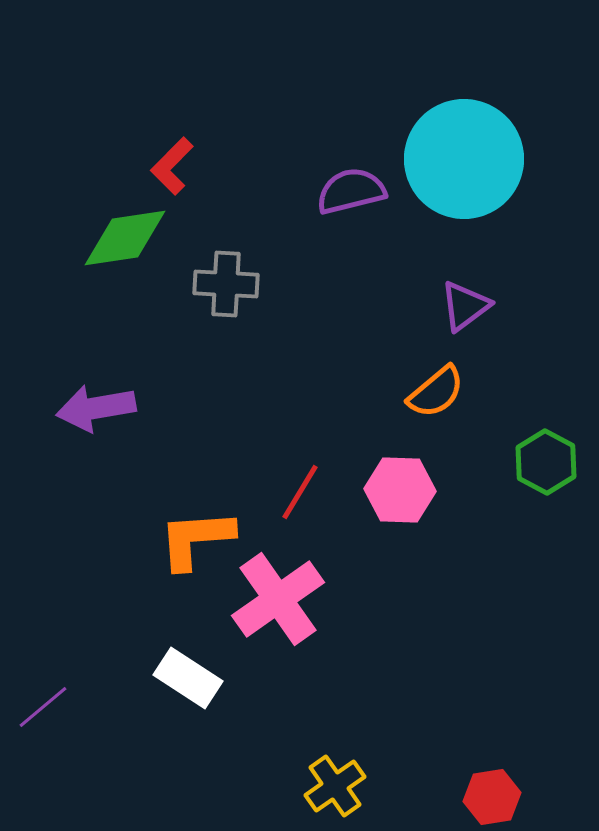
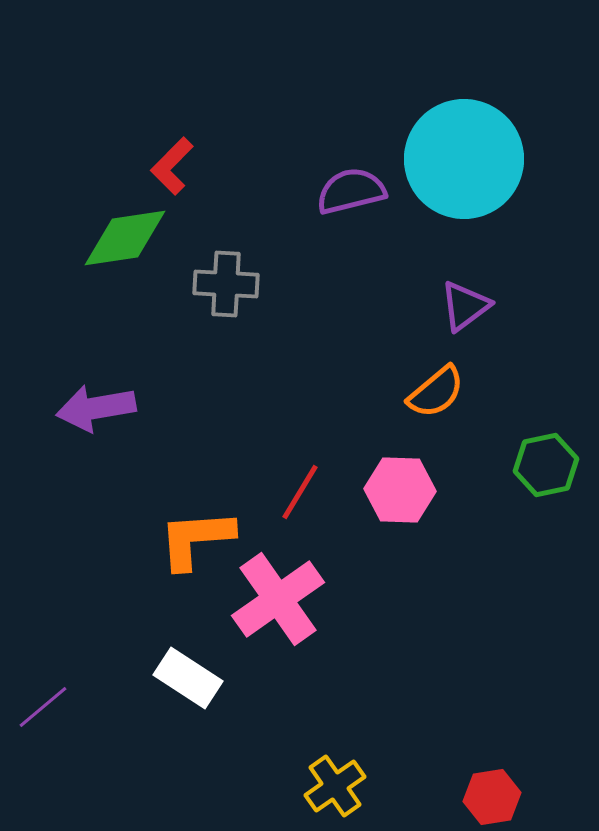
green hexagon: moved 3 px down; rotated 20 degrees clockwise
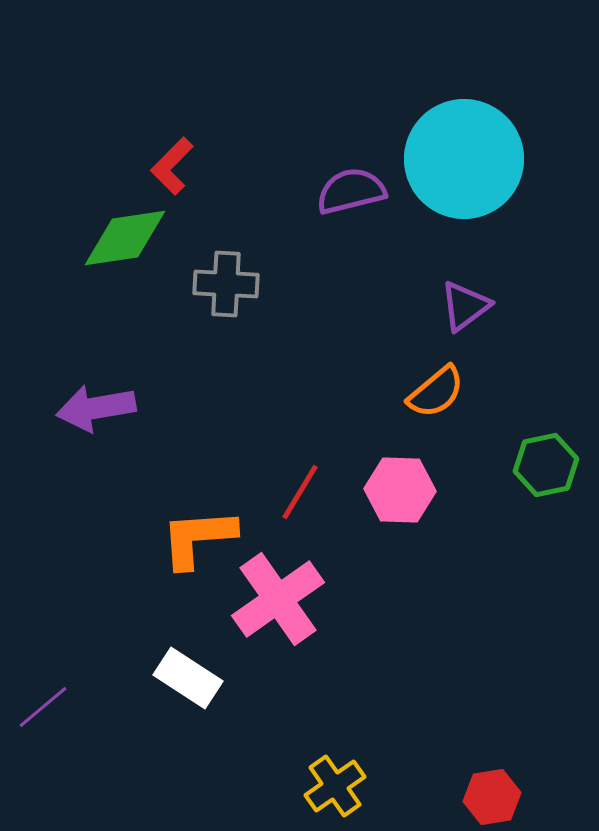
orange L-shape: moved 2 px right, 1 px up
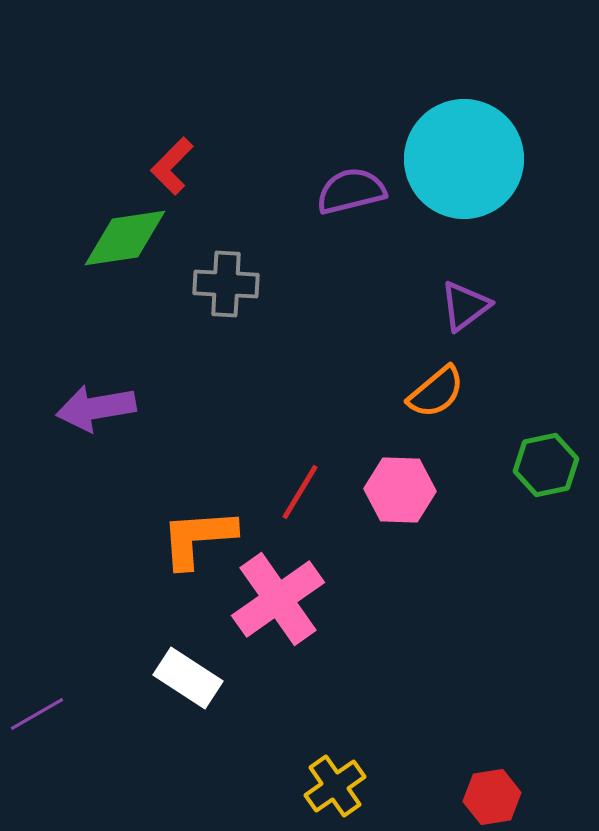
purple line: moved 6 px left, 7 px down; rotated 10 degrees clockwise
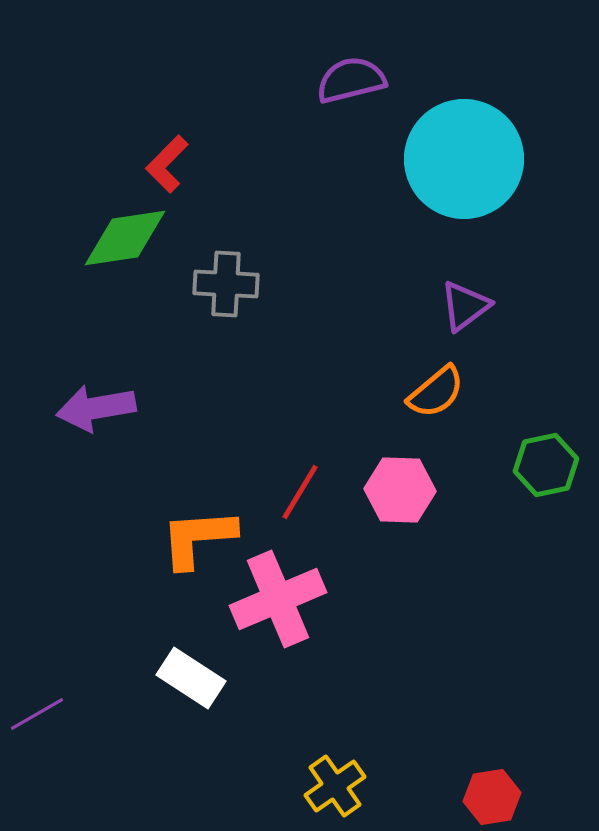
red L-shape: moved 5 px left, 2 px up
purple semicircle: moved 111 px up
pink cross: rotated 12 degrees clockwise
white rectangle: moved 3 px right
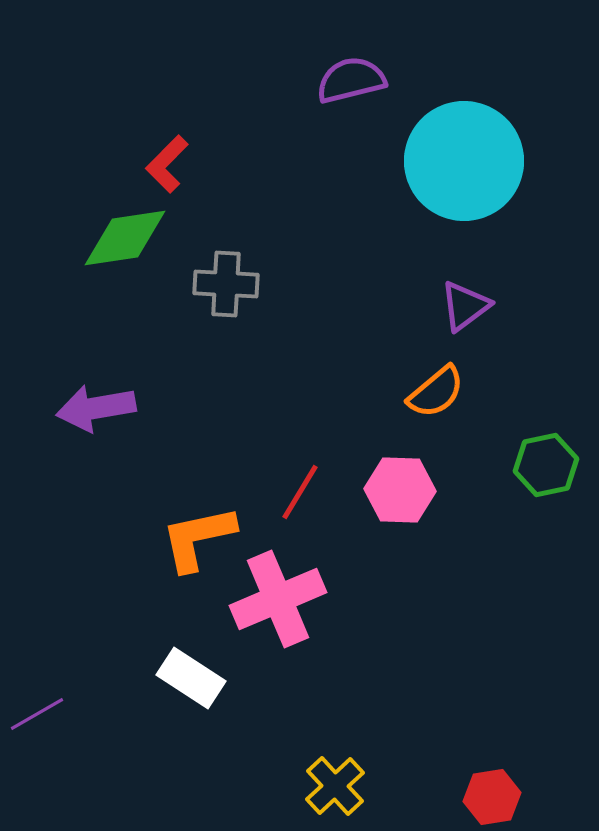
cyan circle: moved 2 px down
orange L-shape: rotated 8 degrees counterclockwise
yellow cross: rotated 8 degrees counterclockwise
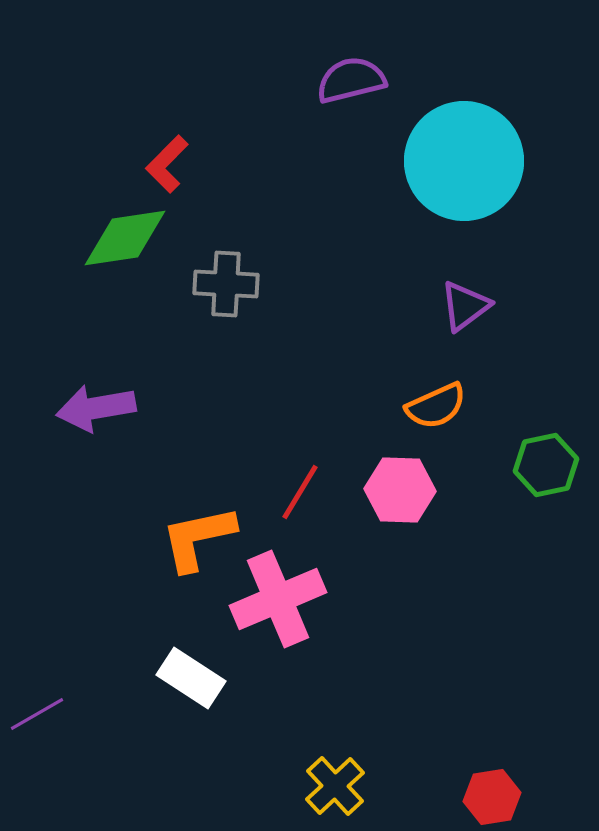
orange semicircle: moved 14 px down; rotated 16 degrees clockwise
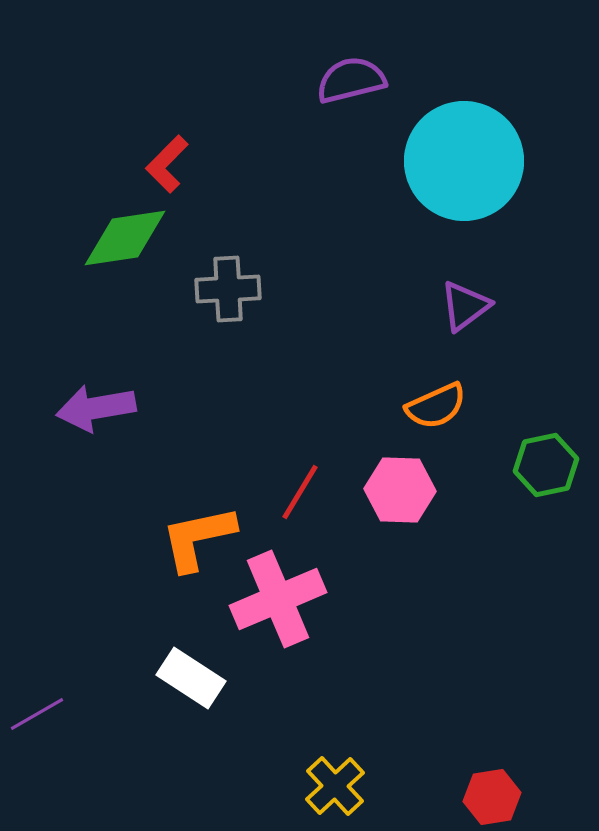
gray cross: moved 2 px right, 5 px down; rotated 6 degrees counterclockwise
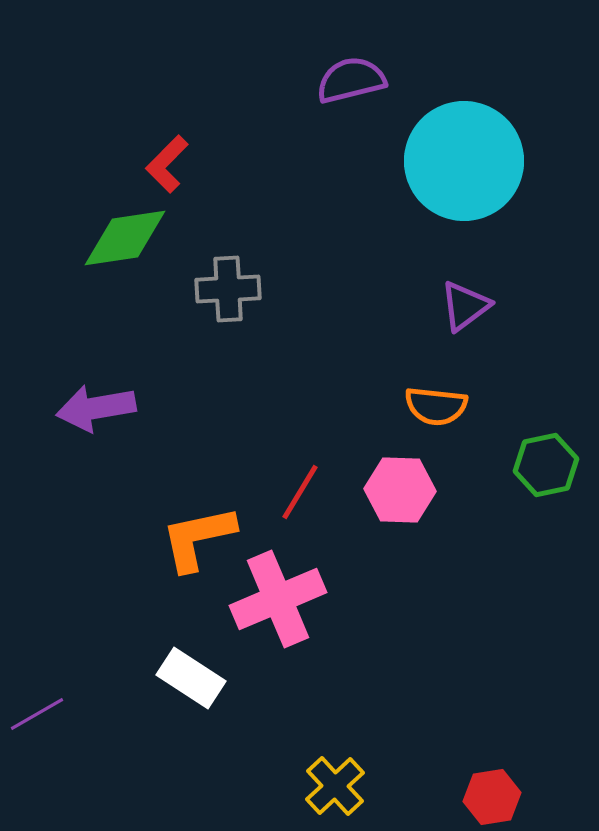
orange semicircle: rotated 30 degrees clockwise
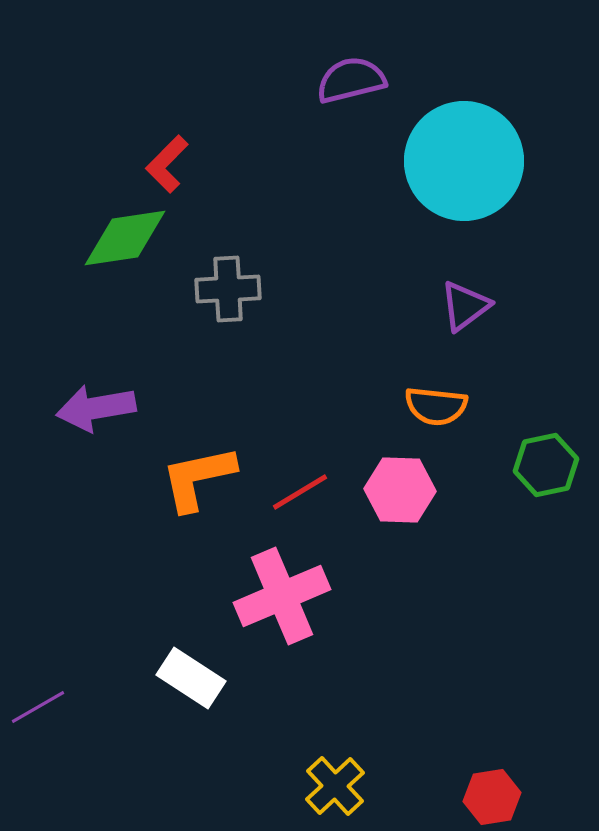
red line: rotated 28 degrees clockwise
orange L-shape: moved 60 px up
pink cross: moved 4 px right, 3 px up
purple line: moved 1 px right, 7 px up
